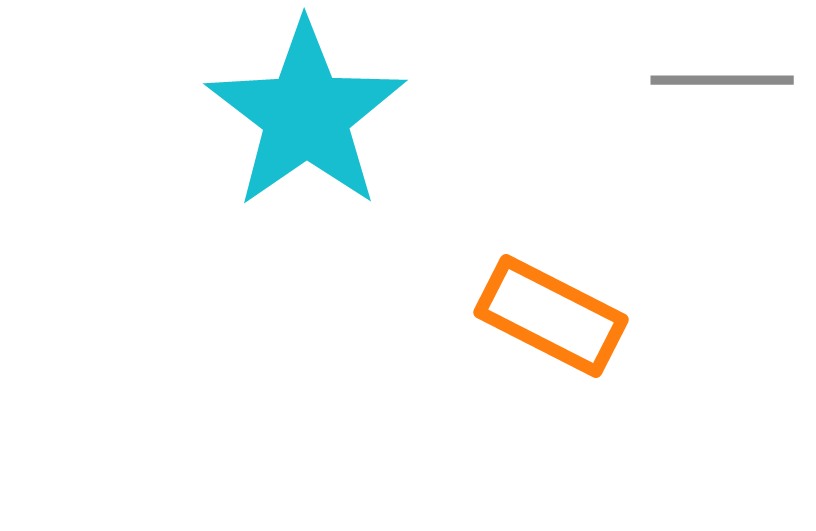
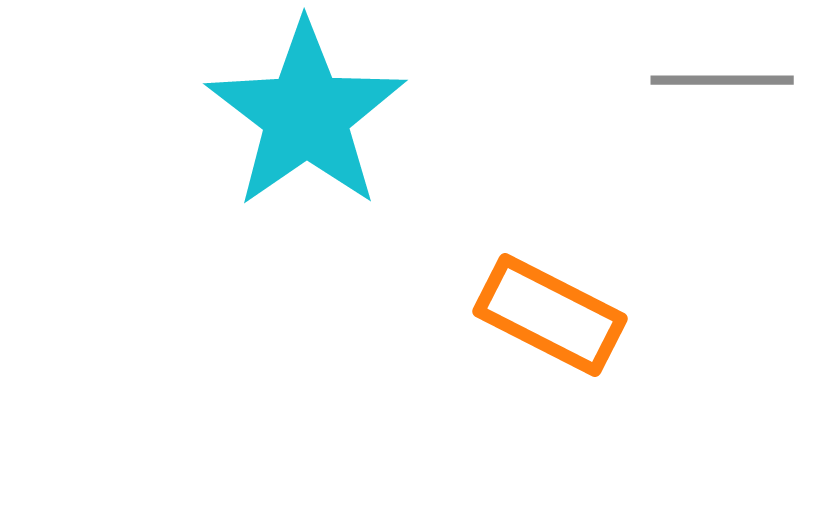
orange rectangle: moved 1 px left, 1 px up
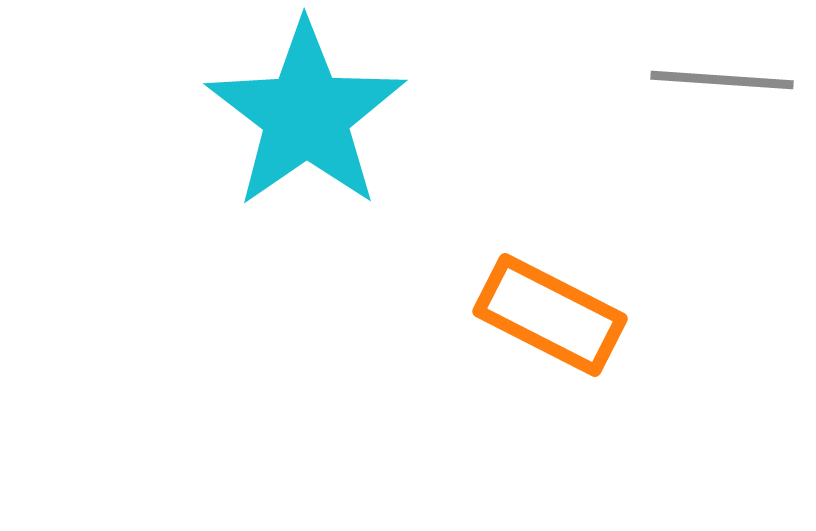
gray line: rotated 4 degrees clockwise
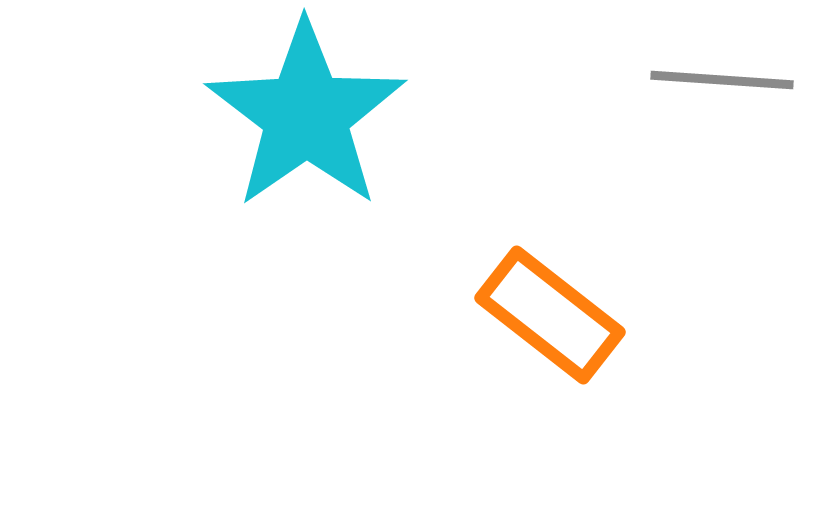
orange rectangle: rotated 11 degrees clockwise
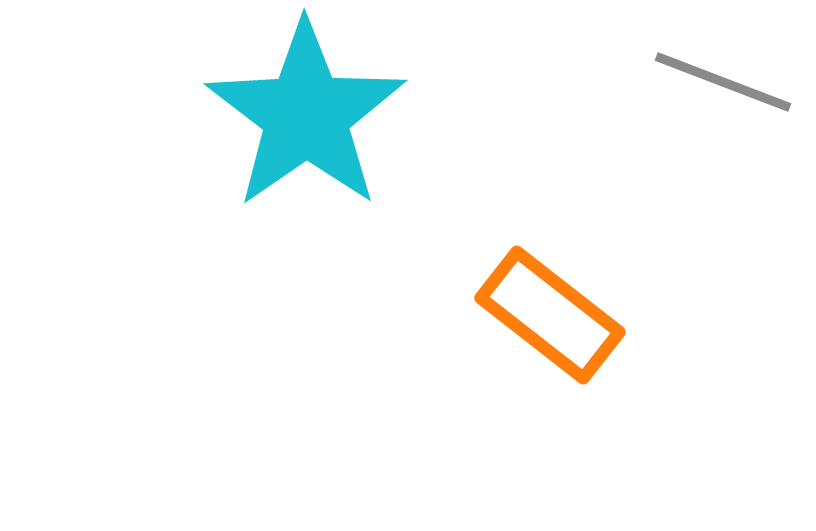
gray line: moved 1 px right, 2 px down; rotated 17 degrees clockwise
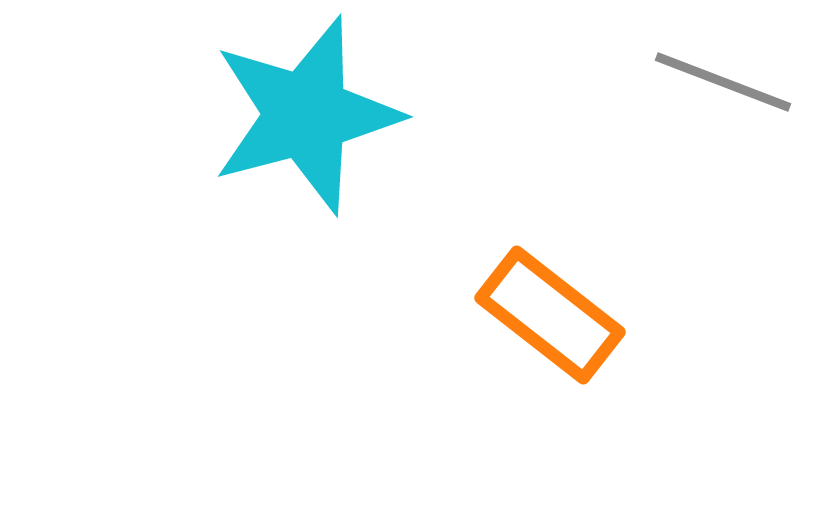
cyan star: rotated 20 degrees clockwise
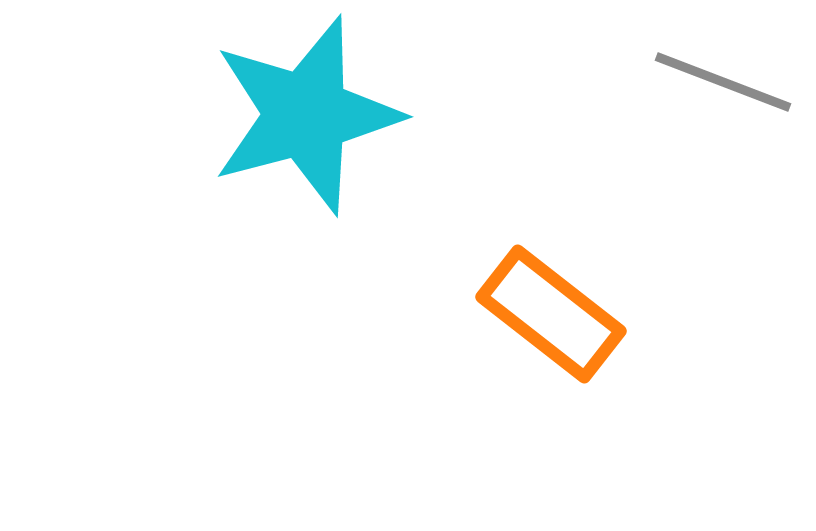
orange rectangle: moved 1 px right, 1 px up
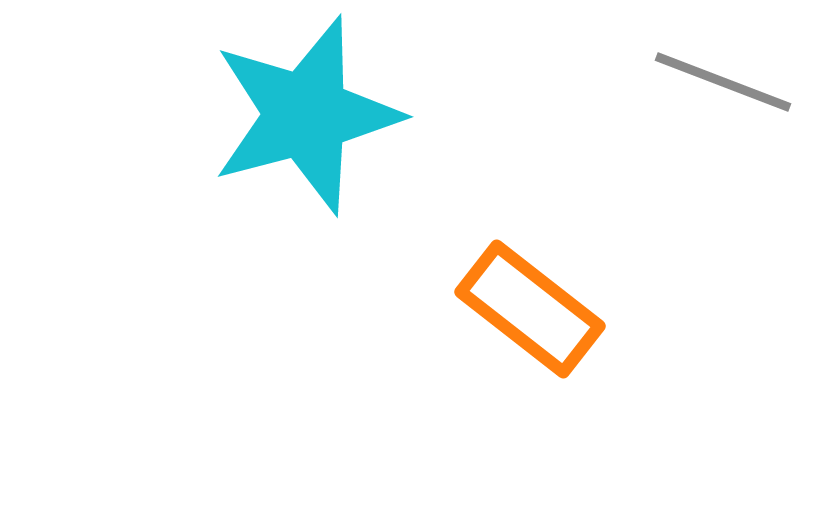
orange rectangle: moved 21 px left, 5 px up
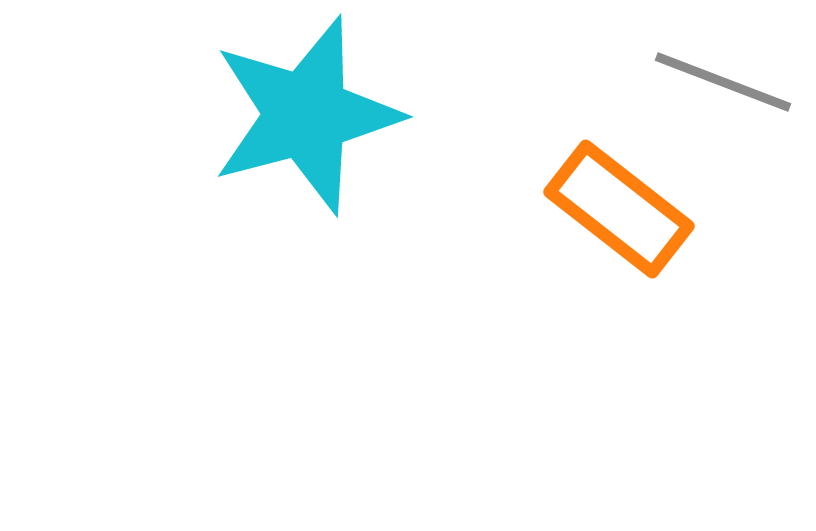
orange rectangle: moved 89 px right, 100 px up
